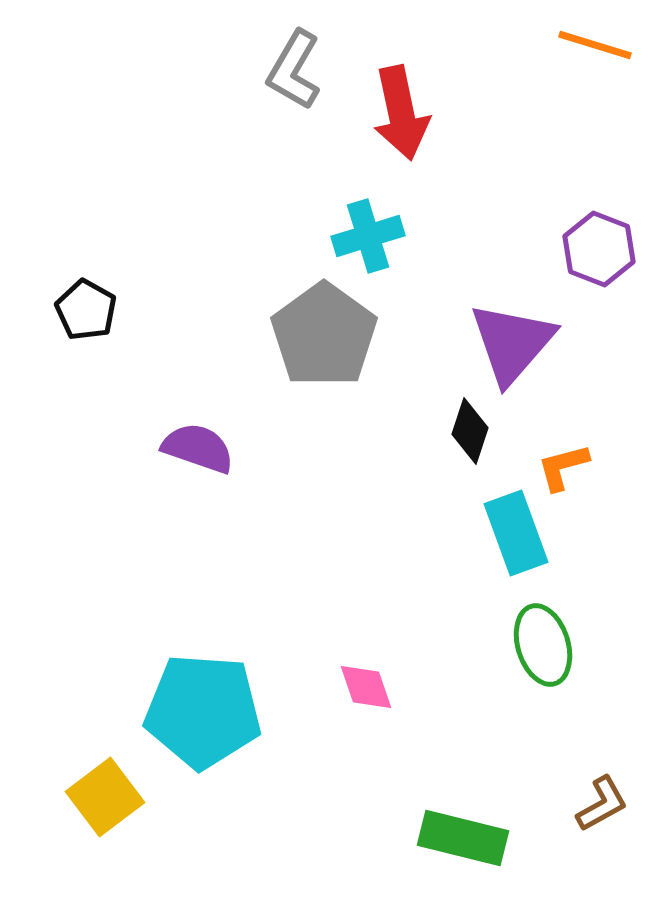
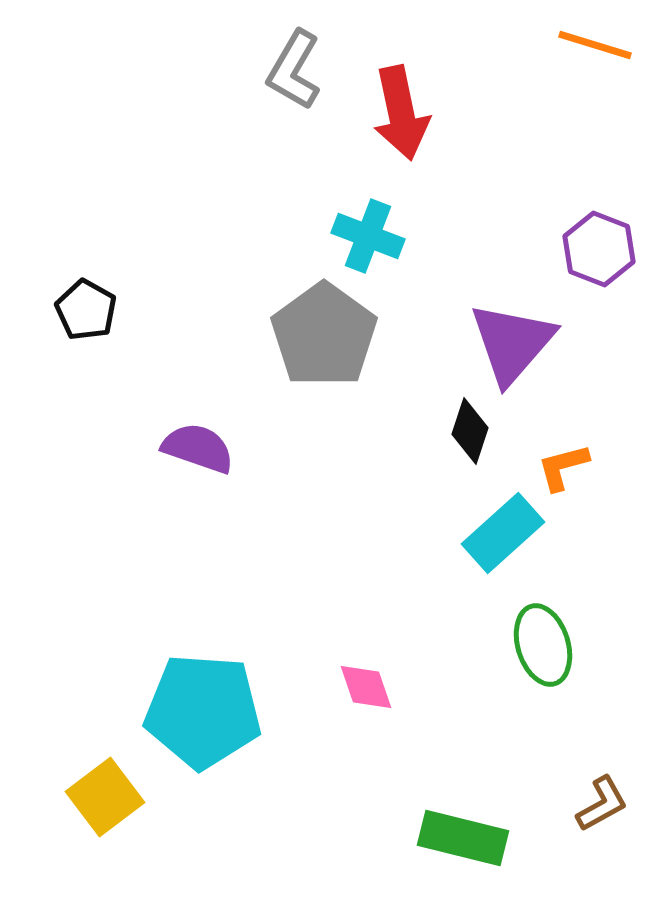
cyan cross: rotated 38 degrees clockwise
cyan rectangle: moved 13 px left; rotated 68 degrees clockwise
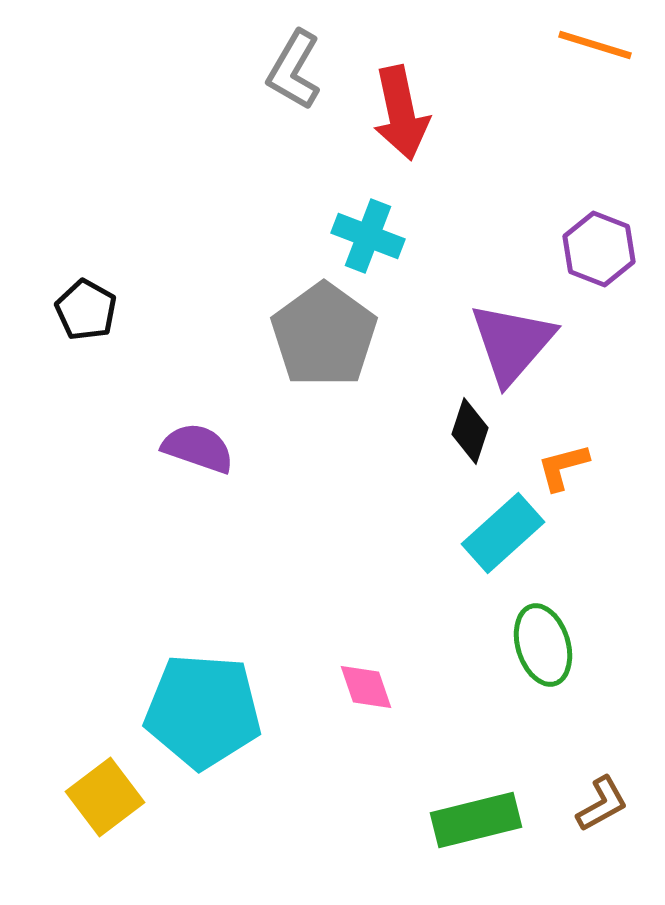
green rectangle: moved 13 px right, 18 px up; rotated 28 degrees counterclockwise
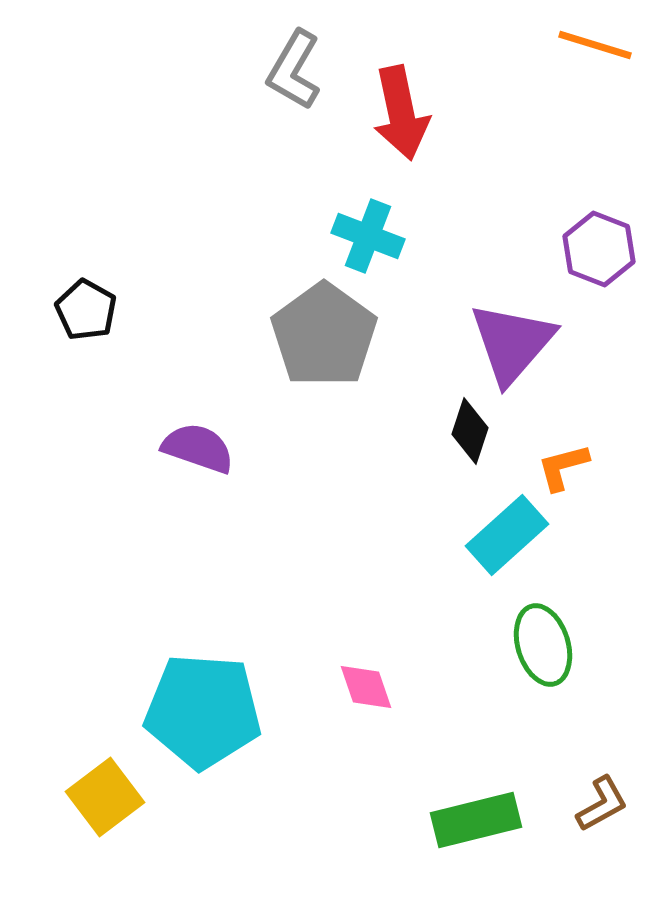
cyan rectangle: moved 4 px right, 2 px down
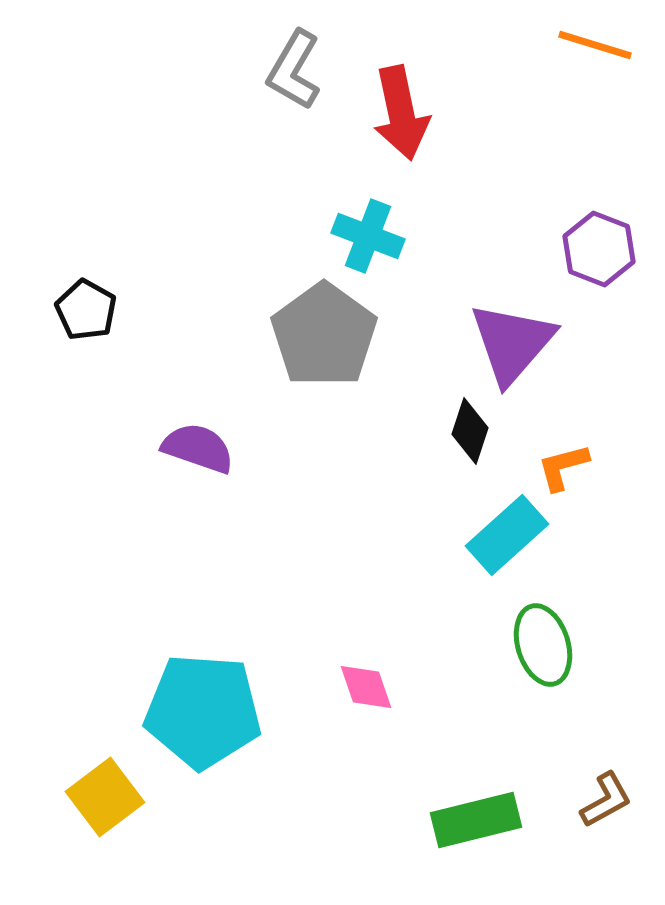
brown L-shape: moved 4 px right, 4 px up
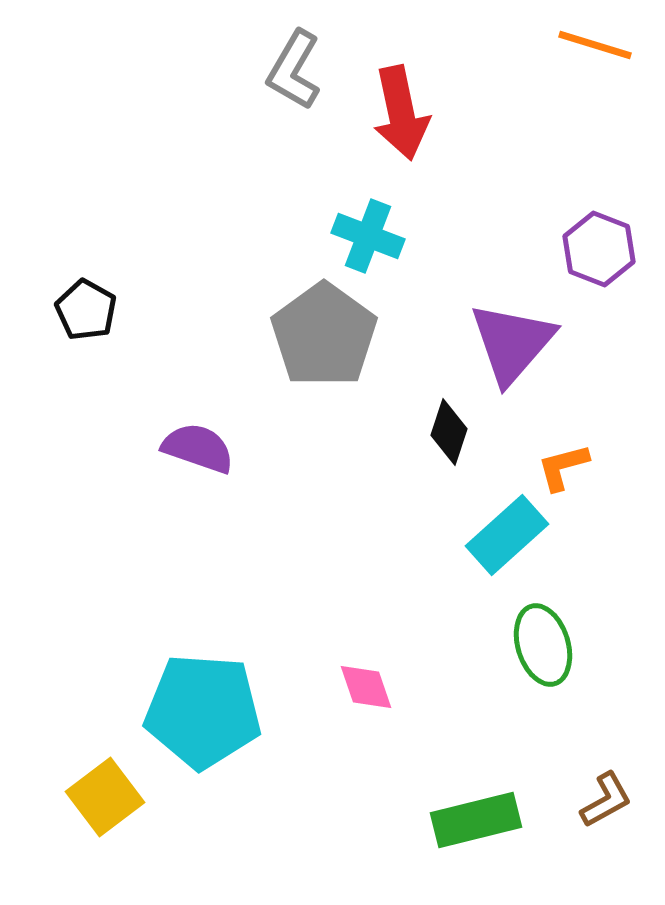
black diamond: moved 21 px left, 1 px down
